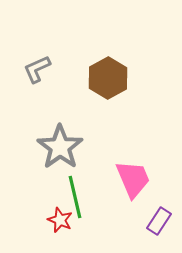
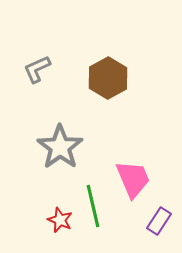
green line: moved 18 px right, 9 px down
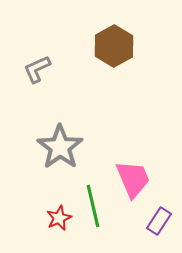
brown hexagon: moved 6 px right, 32 px up
red star: moved 1 px left, 2 px up; rotated 25 degrees clockwise
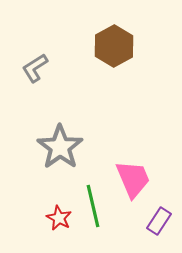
gray L-shape: moved 2 px left, 1 px up; rotated 8 degrees counterclockwise
red star: rotated 20 degrees counterclockwise
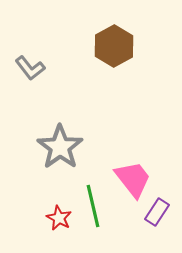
gray L-shape: moved 5 px left; rotated 96 degrees counterclockwise
pink trapezoid: rotated 15 degrees counterclockwise
purple rectangle: moved 2 px left, 9 px up
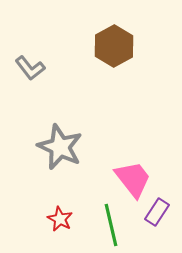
gray star: rotated 12 degrees counterclockwise
green line: moved 18 px right, 19 px down
red star: moved 1 px right, 1 px down
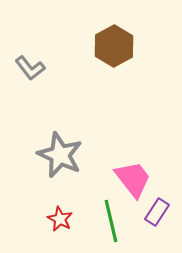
gray star: moved 8 px down
green line: moved 4 px up
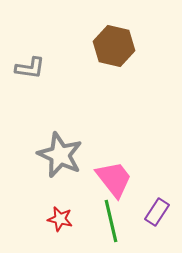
brown hexagon: rotated 18 degrees counterclockwise
gray L-shape: rotated 44 degrees counterclockwise
pink trapezoid: moved 19 px left
red star: rotated 15 degrees counterclockwise
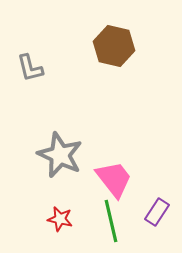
gray L-shape: rotated 68 degrees clockwise
